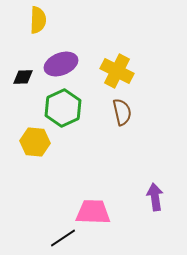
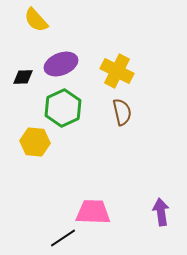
yellow semicircle: moved 2 px left; rotated 136 degrees clockwise
purple arrow: moved 6 px right, 15 px down
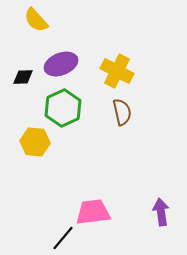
pink trapezoid: rotated 9 degrees counterclockwise
black line: rotated 16 degrees counterclockwise
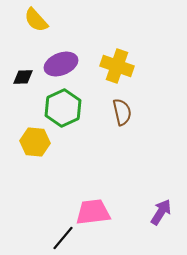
yellow cross: moved 5 px up; rotated 8 degrees counterclockwise
purple arrow: rotated 40 degrees clockwise
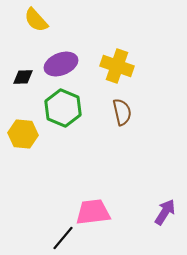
green hexagon: rotated 12 degrees counterclockwise
yellow hexagon: moved 12 px left, 8 px up
purple arrow: moved 4 px right
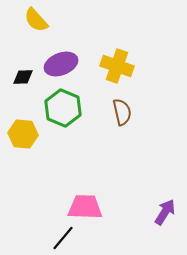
pink trapezoid: moved 8 px left, 5 px up; rotated 9 degrees clockwise
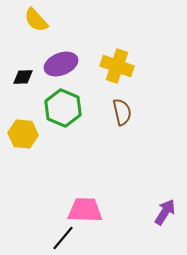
pink trapezoid: moved 3 px down
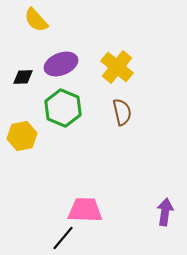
yellow cross: moved 1 px down; rotated 20 degrees clockwise
yellow hexagon: moved 1 px left, 2 px down; rotated 16 degrees counterclockwise
purple arrow: rotated 24 degrees counterclockwise
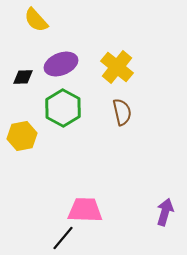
green hexagon: rotated 6 degrees clockwise
purple arrow: rotated 8 degrees clockwise
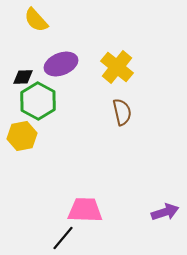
green hexagon: moved 25 px left, 7 px up
purple arrow: rotated 56 degrees clockwise
